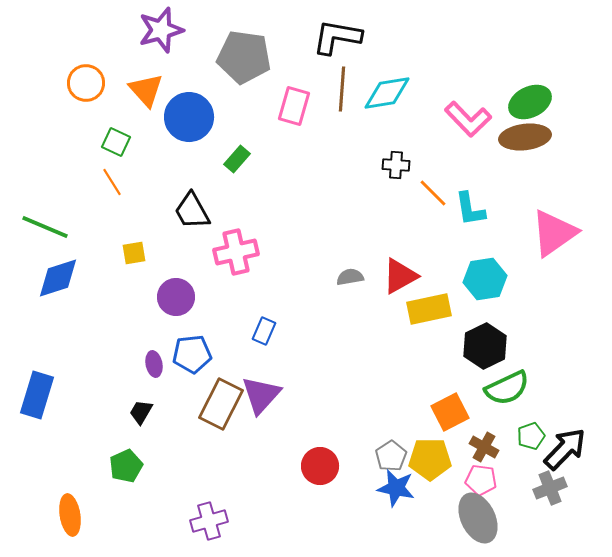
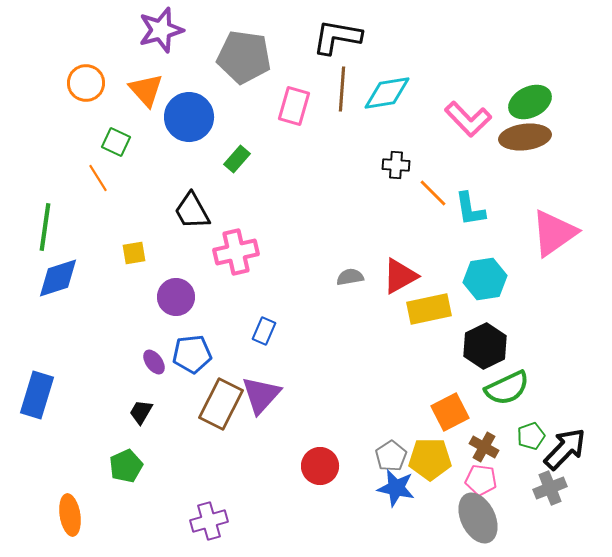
orange line at (112, 182): moved 14 px left, 4 px up
green line at (45, 227): rotated 75 degrees clockwise
purple ellipse at (154, 364): moved 2 px up; rotated 25 degrees counterclockwise
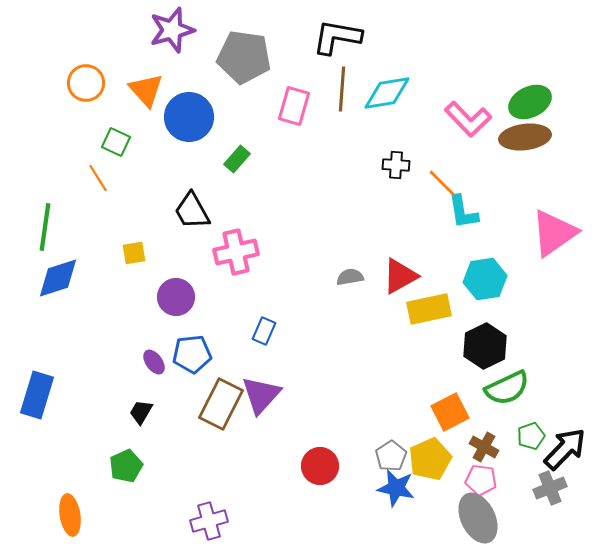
purple star at (161, 30): moved 11 px right
orange line at (433, 193): moved 9 px right, 10 px up
cyan L-shape at (470, 209): moved 7 px left, 3 px down
yellow pentagon at (430, 459): rotated 24 degrees counterclockwise
